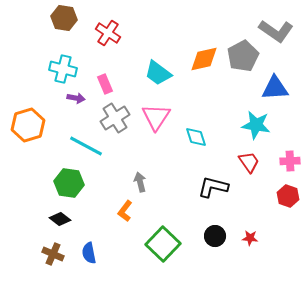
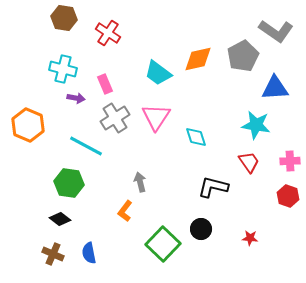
orange diamond: moved 6 px left
orange hexagon: rotated 20 degrees counterclockwise
black circle: moved 14 px left, 7 px up
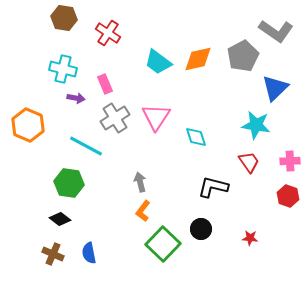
cyan trapezoid: moved 11 px up
blue triangle: rotated 40 degrees counterclockwise
orange L-shape: moved 18 px right
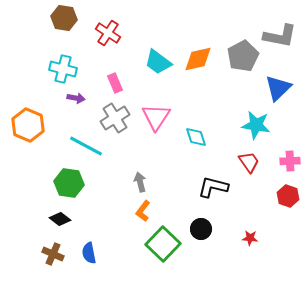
gray L-shape: moved 4 px right, 5 px down; rotated 24 degrees counterclockwise
pink rectangle: moved 10 px right, 1 px up
blue triangle: moved 3 px right
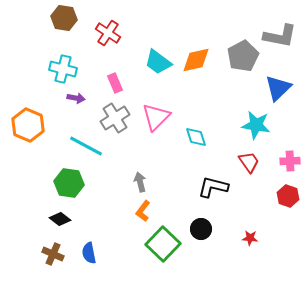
orange diamond: moved 2 px left, 1 px down
pink triangle: rotated 12 degrees clockwise
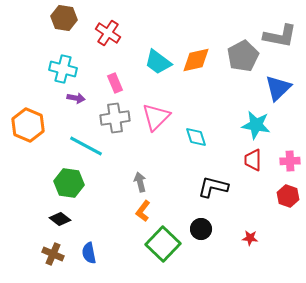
gray cross: rotated 24 degrees clockwise
red trapezoid: moved 4 px right, 2 px up; rotated 145 degrees counterclockwise
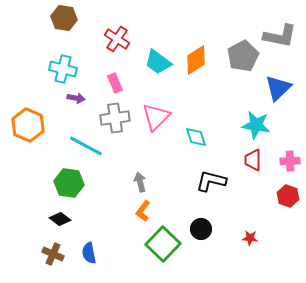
red cross: moved 9 px right, 6 px down
orange diamond: rotated 20 degrees counterclockwise
black L-shape: moved 2 px left, 6 px up
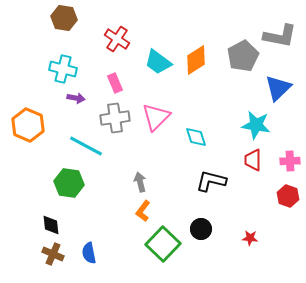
black diamond: moved 9 px left, 6 px down; rotated 45 degrees clockwise
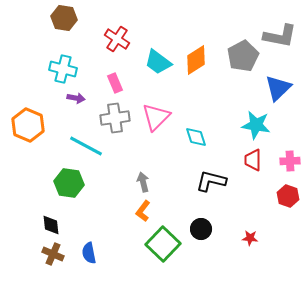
gray arrow: moved 3 px right
